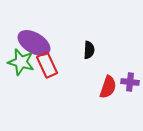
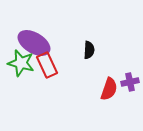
green star: moved 1 px down
purple cross: rotated 18 degrees counterclockwise
red semicircle: moved 1 px right, 2 px down
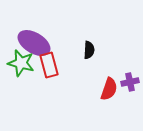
red rectangle: moved 2 px right; rotated 10 degrees clockwise
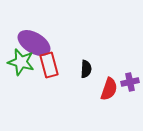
black semicircle: moved 3 px left, 19 px down
green star: moved 1 px up
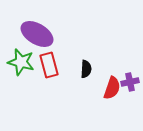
purple ellipse: moved 3 px right, 9 px up
red semicircle: moved 3 px right, 1 px up
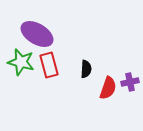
red semicircle: moved 4 px left
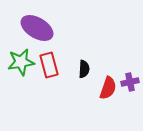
purple ellipse: moved 6 px up
green star: rotated 24 degrees counterclockwise
black semicircle: moved 2 px left
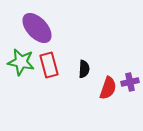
purple ellipse: rotated 16 degrees clockwise
green star: rotated 20 degrees clockwise
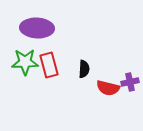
purple ellipse: rotated 44 degrees counterclockwise
green star: moved 4 px right; rotated 12 degrees counterclockwise
red semicircle: rotated 85 degrees clockwise
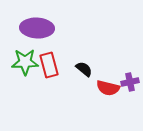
black semicircle: rotated 54 degrees counterclockwise
